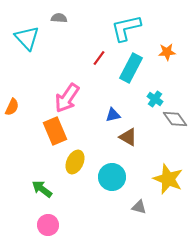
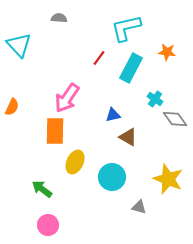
cyan triangle: moved 8 px left, 7 px down
orange star: rotated 12 degrees clockwise
orange rectangle: rotated 24 degrees clockwise
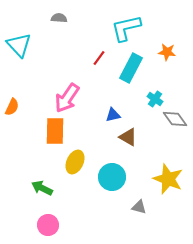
green arrow: moved 1 px up; rotated 10 degrees counterclockwise
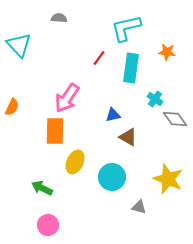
cyan rectangle: rotated 20 degrees counterclockwise
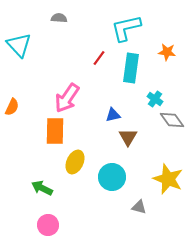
gray diamond: moved 3 px left, 1 px down
brown triangle: rotated 30 degrees clockwise
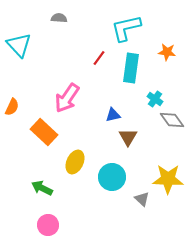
orange rectangle: moved 11 px left, 1 px down; rotated 48 degrees counterclockwise
yellow star: rotated 20 degrees counterclockwise
gray triangle: moved 3 px right, 8 px up; rotated 28 degrees clockwise
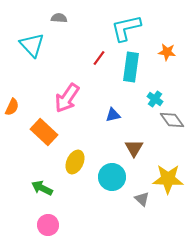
cyan triangle: moved 13 px right
cyan rectangle: moved 1 px up
brown triangle: moved 6 px right, 11 px down
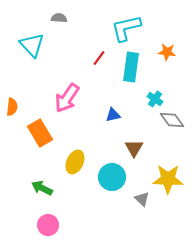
orange semicircle: rotated 18 degrees counterclockwise
orange rectangle: moved 4 px left, 1 px down; rotated 16 degrees clockwise
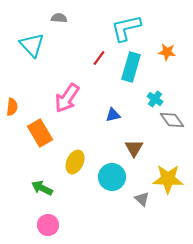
cyan rectangle: rotated 8 degrees clockwise
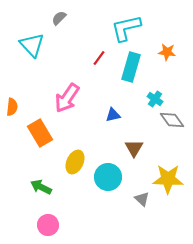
gray semicircle: rotated 49 degrees counterclockwise
cyan circle: moved 4 px left
green arrow: moved 1 px left, 1 px up
